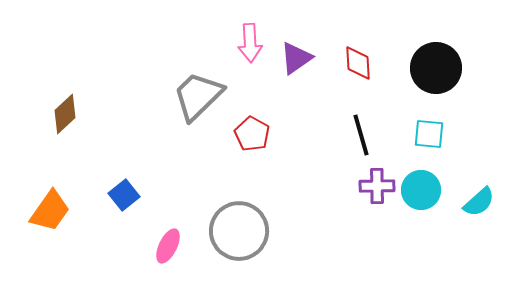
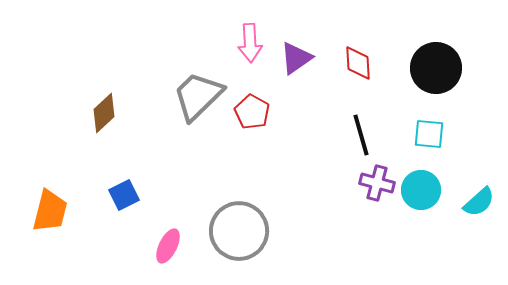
brown diamond: moved 39 px right, 1 px up
red pentagon: moved 22 px up
purple cross: moved 3 px up; rotated 16 degrees clockwise
blue square: rotated 12 degrees clockwise
orange trapezoid: rotated 21 degrees counterclockwise
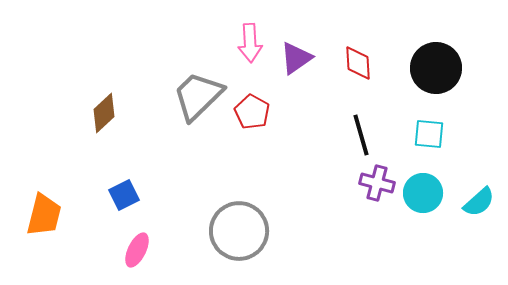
cyan circle: moved 2 px right, 3 px down
orange trapezoid: moved 6 px left, 4 px down
pink ellipse: moved 31 px left, 4 px down
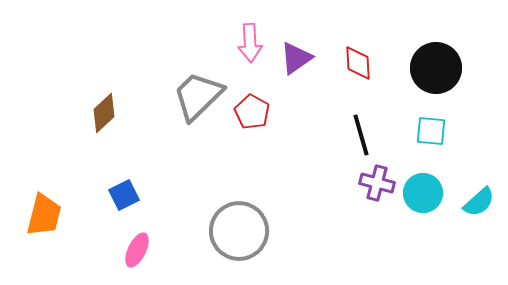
cyan square: moved 2 px right, 3 px up
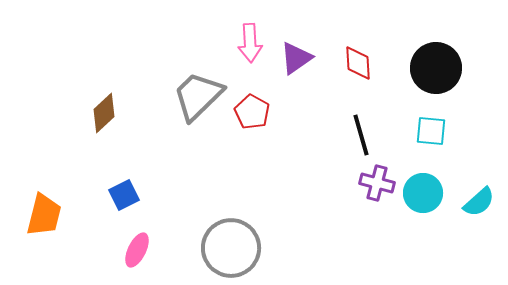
gray circle: moved 8 px left, 17 px down
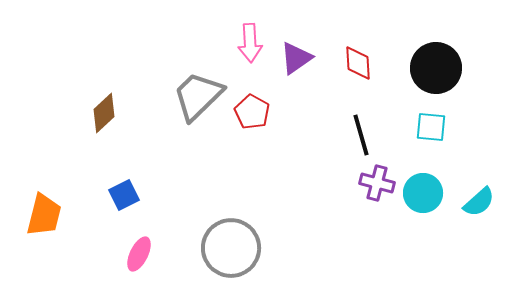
cyan square: moved 4 px up
pink ellipse: moved 2 px right, 4 px down
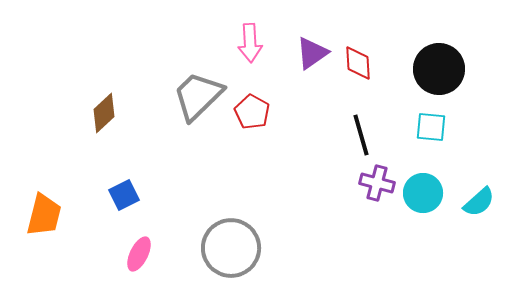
purple triangle: moved 16 px right, 5 px up
black circle: moved 3 px right, 1 px down
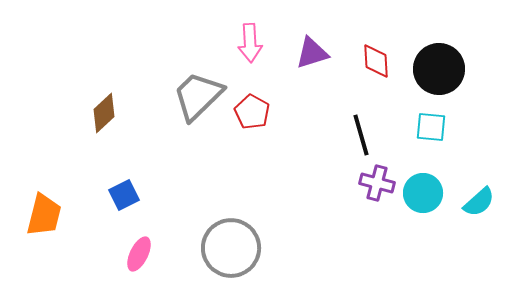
purple triangle: rotated 18 degrees clockwise
red diamond: moved 18 px right, 2 px up
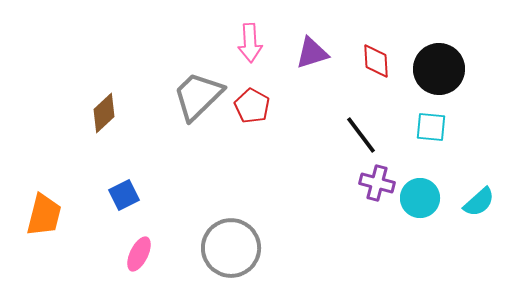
red pentagon: moved 6 px up
black line: rotated 21 degrees counterclockwise
cyan circle: moved 3 px left, 5 px down
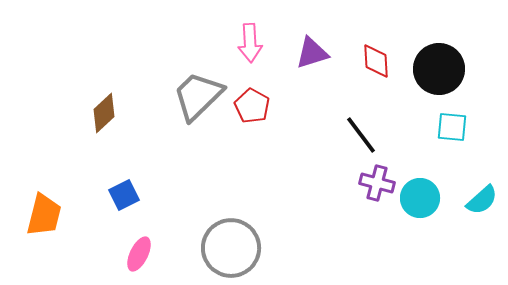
cyan square: moved 21 px right
cyan semicircle: moved 3 px right, 2 px up
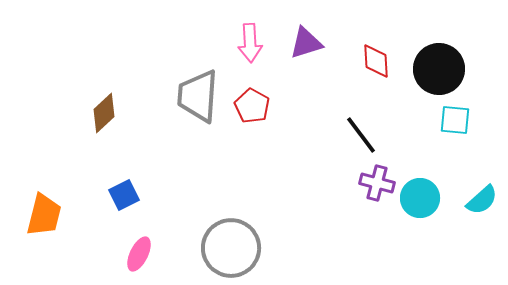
purple triangle: moved 6 px left, 10 px up
gray trapezoid: rotated 42 degrees counterclockwise
cyan square: moved 3 px right, 7 px up
